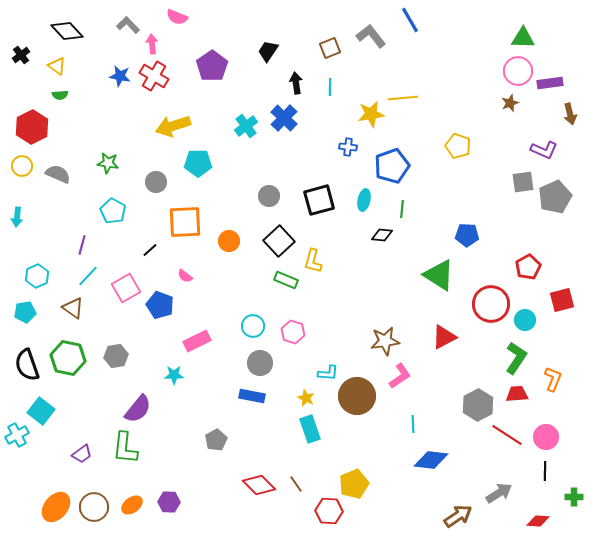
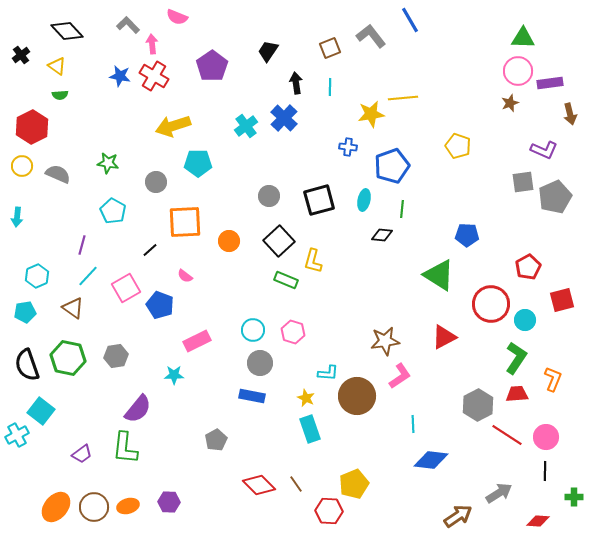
cyan circle at (253, 326): moved 4 px down
orange ellipse at (132, 505): moved 4 px left, 1 px down; rotated 20 degrees clockwise
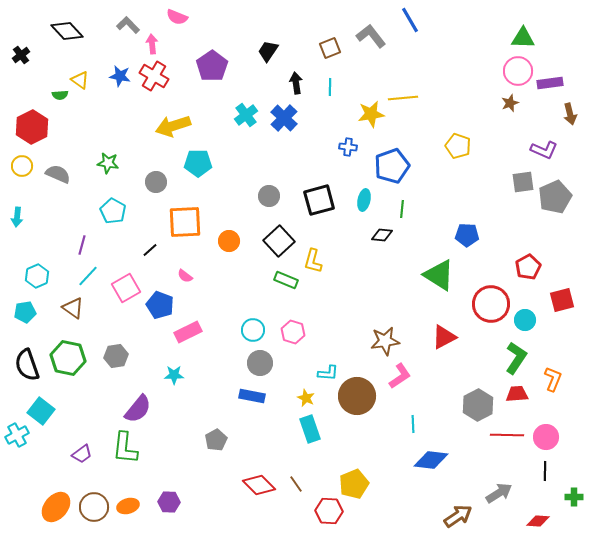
yellow triangle at (57, 66): moved 23 px right, 14 px down
cyan cross at (246, 126): moved 11 px up
pink rectangle at (197, 341): moved 9 px left, 9 px up
red line at (507, 435): rotated 32 degrees counterclockwise
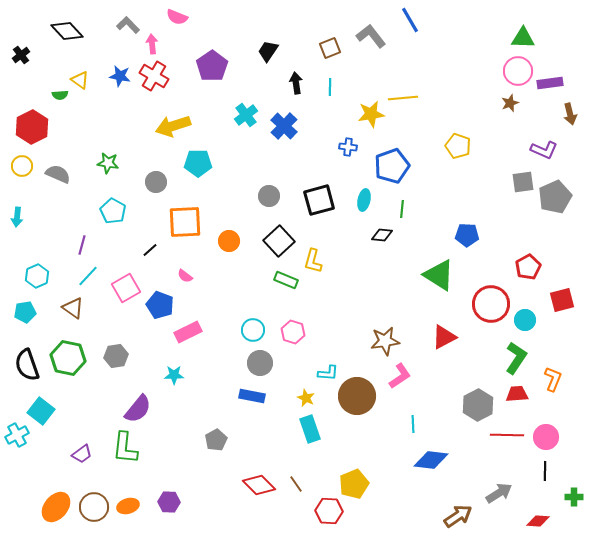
blue cross at (284, 118): moved 8 px down
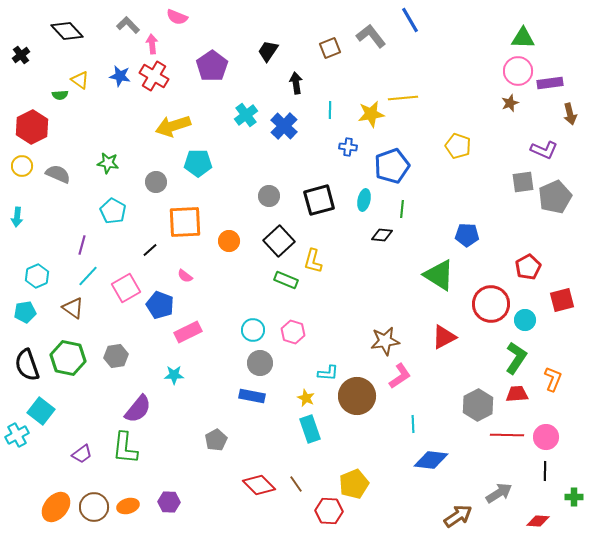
cyan line at (330, 87): moved 23 px down
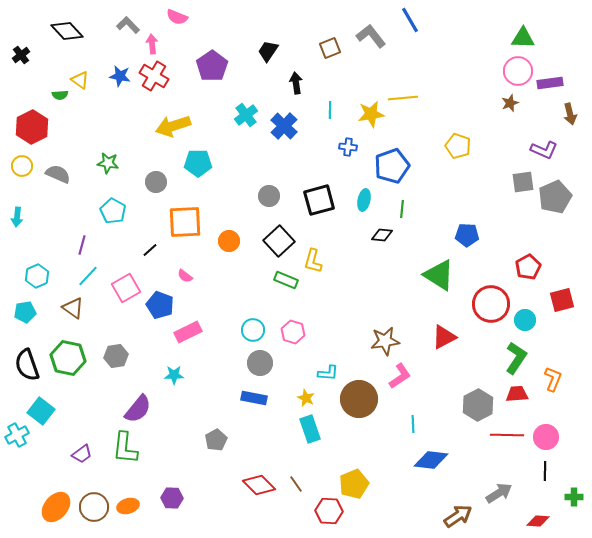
blue rectangle at (252, 396): moved 2 px right, 2 px down
brown circle at (357, 396): moved 2 px right, 3 px down
purple hexagon at (169, 502): moved 3 px right, 4 px up
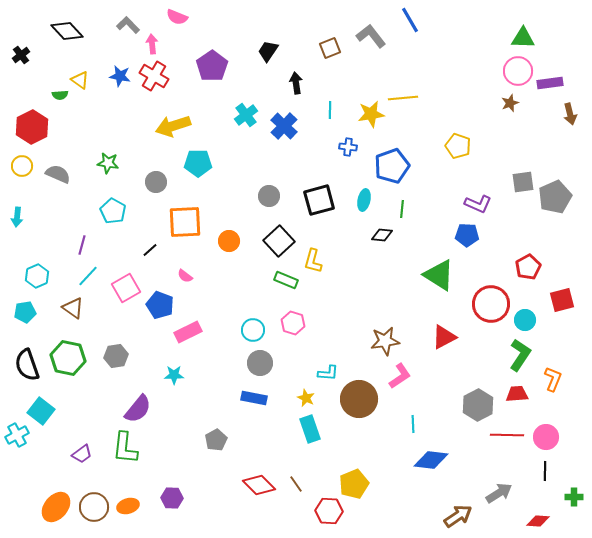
purple L-shape at (544, 150): moved 66 px left, 54 px down
pink hexagon at (293, 332): moved 9 px up
green L-shape at (516, 358): moved 4 px right, 3 px up
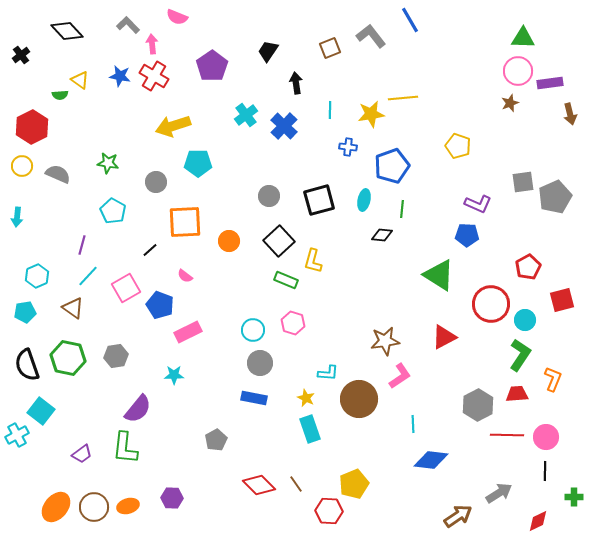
red diamond at (538, 521): rotated 30 degrees counterclockwise
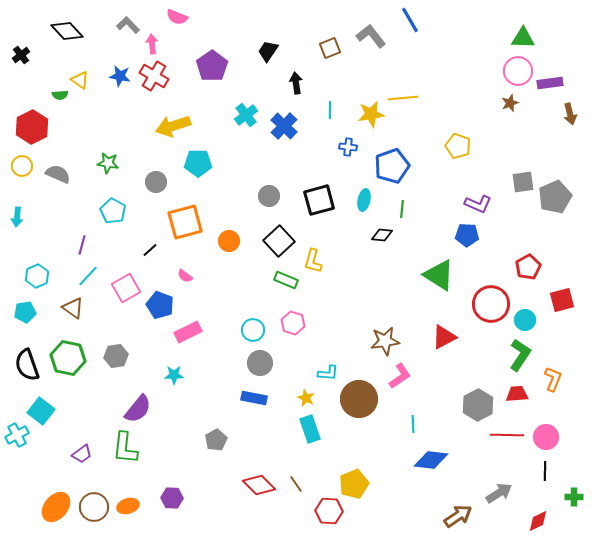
orange square at (185, 222): rotated 12 degrees counterclockwise
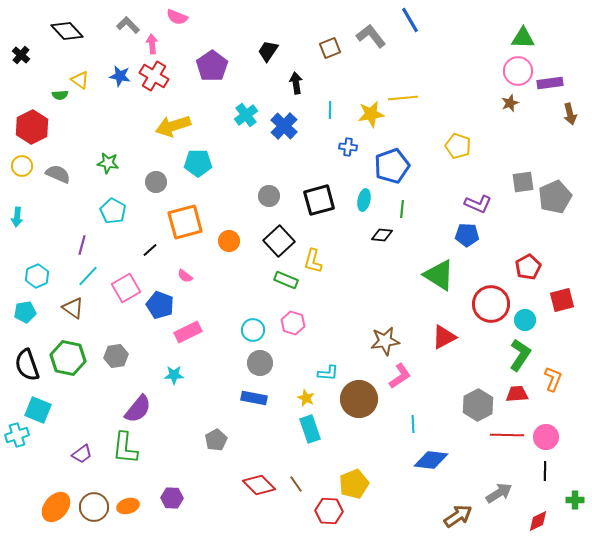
black cross at (21, 55): rotated 12 degrees counterclockwise
cyan square at (41, 411): moved 3 px left, 1 px up; rotated 16 degrees counterclockwise
cyan cross at (17, 435): rotated 10 degrees clockwise
green cross at (574, 497): moved 1 px right, 3 px down
